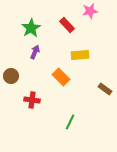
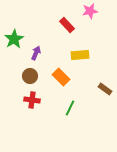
green star: moved 17 px left, 11 px down
purple arrow: moved 1 px right, 1 px down
brown circle: moved 19 px right
green line: moved 14 px up
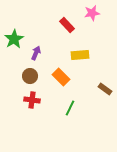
pink star: moved 2 px right, 2 px down
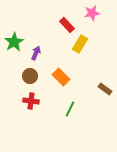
green star: moved 3 px down
yellow rectangle: moved 11 px up; rotated 54 degrees counterclockwise
red cross: moved 1 px left, 1 px down
green line: moved 1 px down
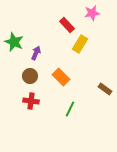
green star: rotated 18 degrees counterclockwise
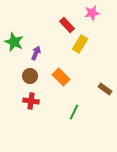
green line: moved 4 px right, 3 px down
